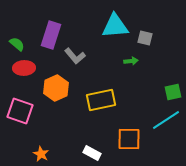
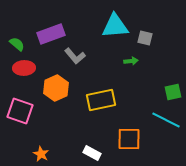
purple rectangle: moved 1 px up; rotated 52 degrees clockwise
cyan line: rotated 60 degrees clockwise
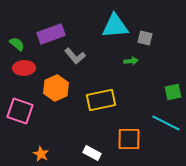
cyan line: moved 3 px down
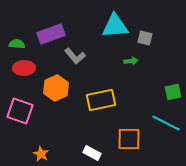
green semicircle: rotated 35 degrees counterclockwise
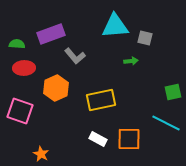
white rectangle: moved 6 px right, 14 px up
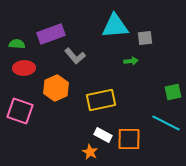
gray square: rotated 21 degrees counterclockwise
white rectangle: moved 5 px right, 4 px up
orange star: moved 49 px right, 2 px up
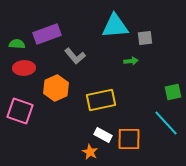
purple rectangle: moved 4 px left
cyan line: rotated 20 degrees clockwise
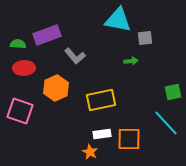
cyan triangle: moved 3 px right, 6 px up; rotated 16 degrees clockwise
purple rectangle: moved 1 px down
green semicircle: moved 1 px right
white rectangle: moved 1 px left, 1 px up; rotated 36 degrees counterclockwise
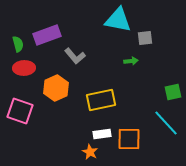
green semicircle: rotated 70 degrees clockwise
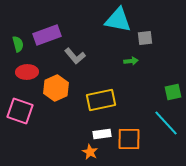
red ellipse: moved 3 px right, 4 px down
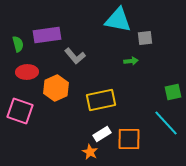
purple rectangle: rotated 12 degrees clockwise
white rectangle: rotated 24 degrees counterclockwise
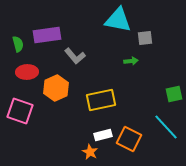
green square: moved 1 px right, 2 px down
cyan line: moved 4 px down
white rectangle: moved 1 px right, 1 px down; rotated 18 degrees clockwise
orange square: rotated 25 degrees clockwise
